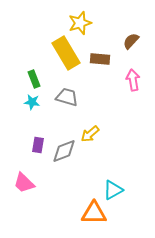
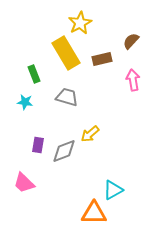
yellow star: rotated 10 degrees counterclockwise
brown rectangle: moved 2 px right; rotated 18 degrees counterclockwise
green rectangle: moved 5 px up
cyan star: moved 7 px left
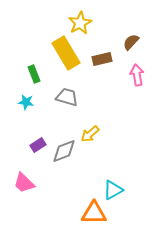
brown semicircle: moved 1 px down
pink arrow: moved 4 px right, 5 px up
cyan star: moved 1 px right
purple rectangle: rotated 49 degrees clockwise
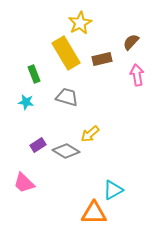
gray diamond: moved 2 px right; rotated 52 degrees clockwise
